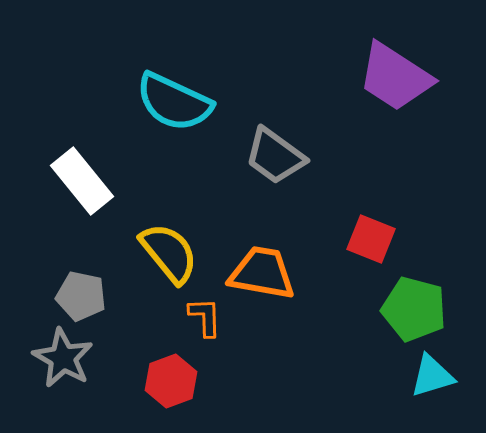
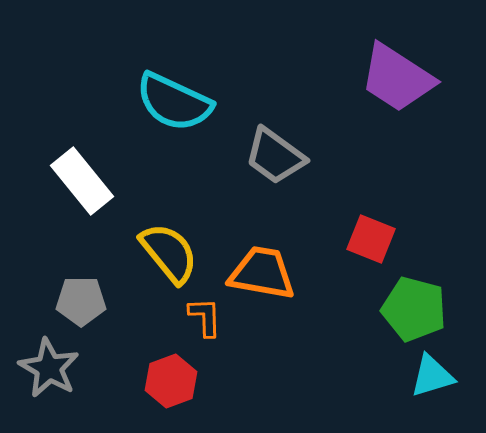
purple trapezoid: moved 2 px right, 1 px down
gray pentagon: moved 5 px down; rotated 12 degrees counterclockwise
gray star: moved 14 px left, 10 px down
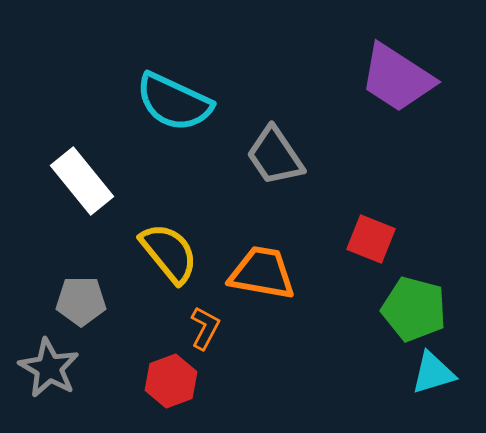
gray trapezoid: rotated 20 degrees clockwise
orange L-shape: moved 11 px down; rotated 30 degrees clockwise
cyan triangle: moved 1 px right, 3 px up
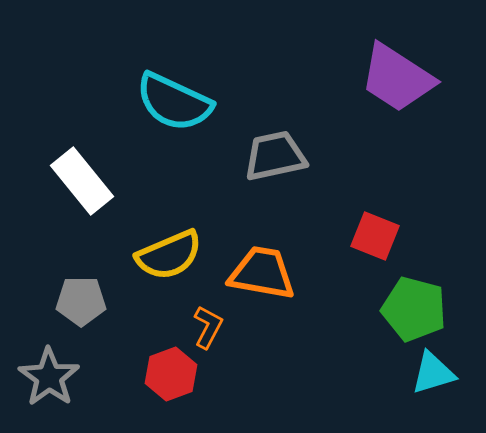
gray trapezoid: rotated 112 degrees clockwise
red square: moved 4 px right, 3 px up
yellow semicircle: moved 2 px down; rotated 106 degrees clockwise
orange L-shape: moved 3 px right, 1 px up
gray star: moved 9 px down; rotated 6 degrees clockwise
red hexagon: moved 7 px up
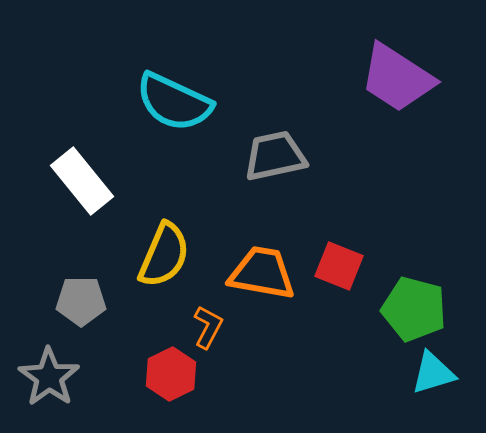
red square: moved 36 px left, 30 px down
yellow semicircle: moved 5 px left; rotated 44 degrees counterclockwise
red hexagon: rotated 6 degrees counterclockwise
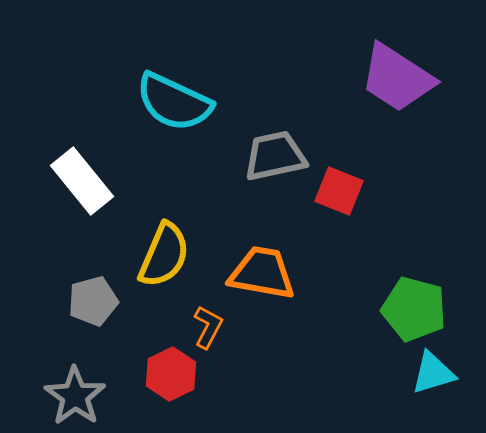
red square: moved 75 px up
gray pentagon: moved 12 px right; rotated 15 degrees counterclockwise
gray star: moved 26 px right, 19 px down
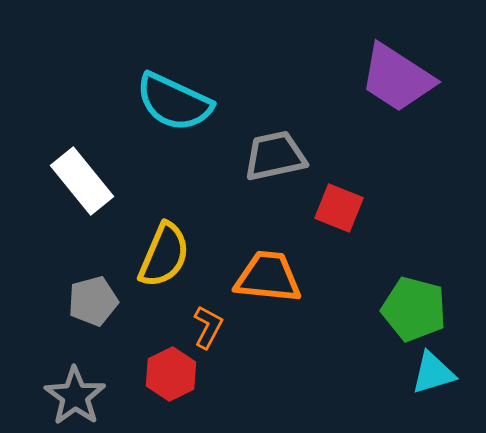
red square: moved 17 px down
orange trapezoid: moved 6 px right, 4 px down; rotated 4 degrees counterclockwise
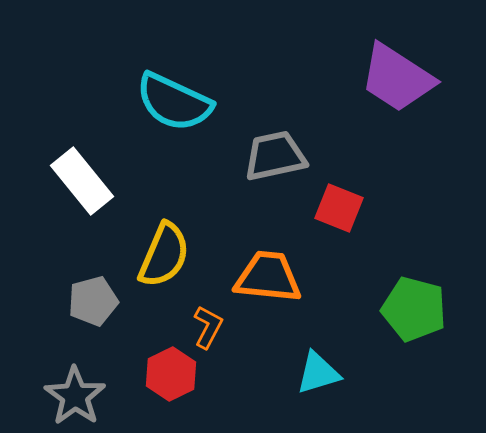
cyan triangle: moved 115 px left
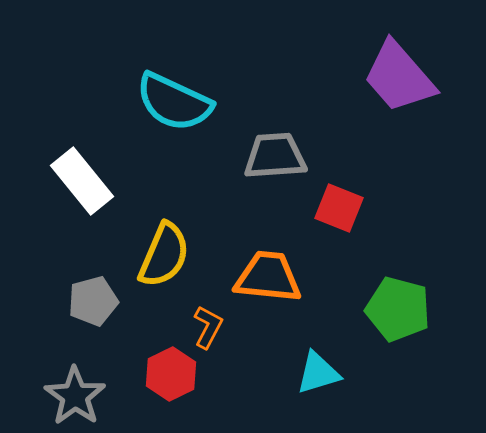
purple trapezoid: moved 2 px right, 1 px up; rotated 16 degrees clockwise
gray trapezoid: rotated 8 degrees clockwise
green pentagon: moved 16 px left
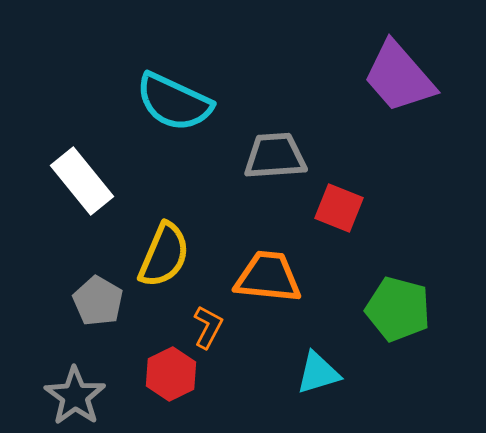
gray pentagon: moved 5 px right; rotated 27 degrees counterclockwise
